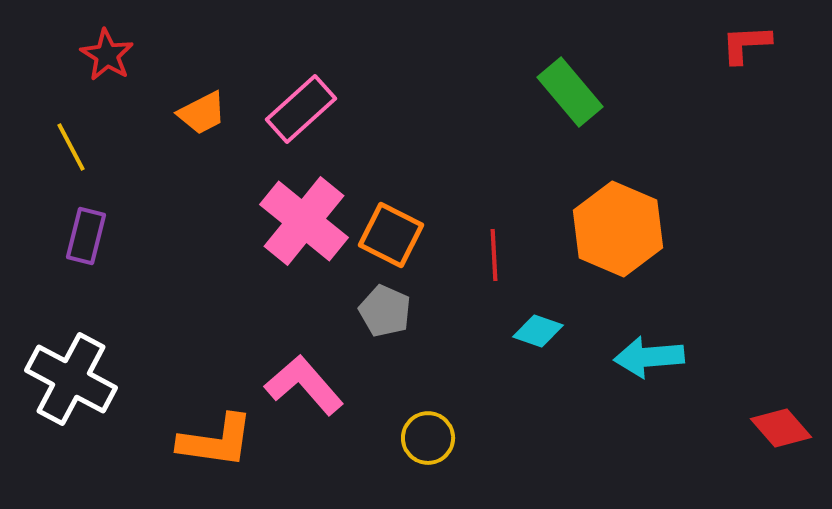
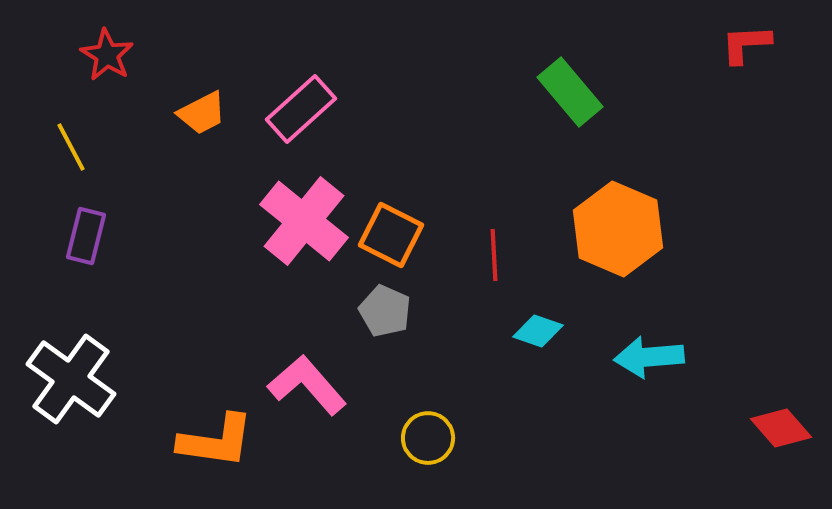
white cross: rotated 8 degrees clockwise
pink L-shape: moved 3 px right
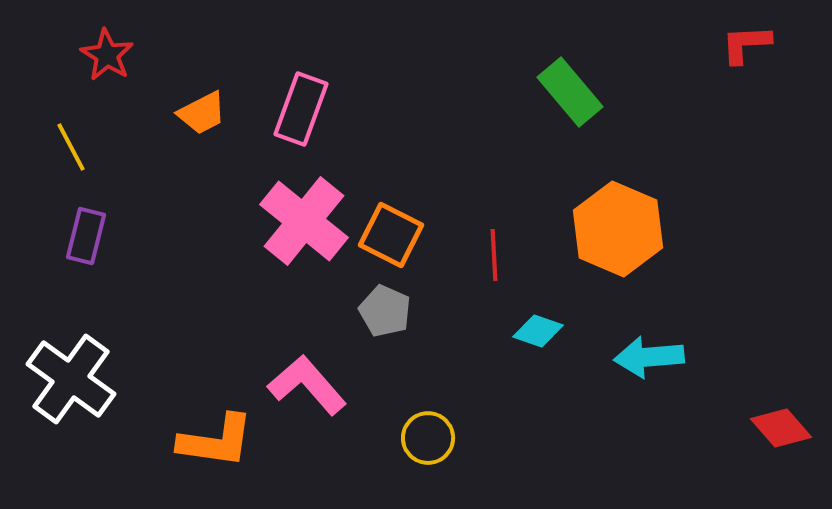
pink rectangle: rotated 28 degrees counterclockwise
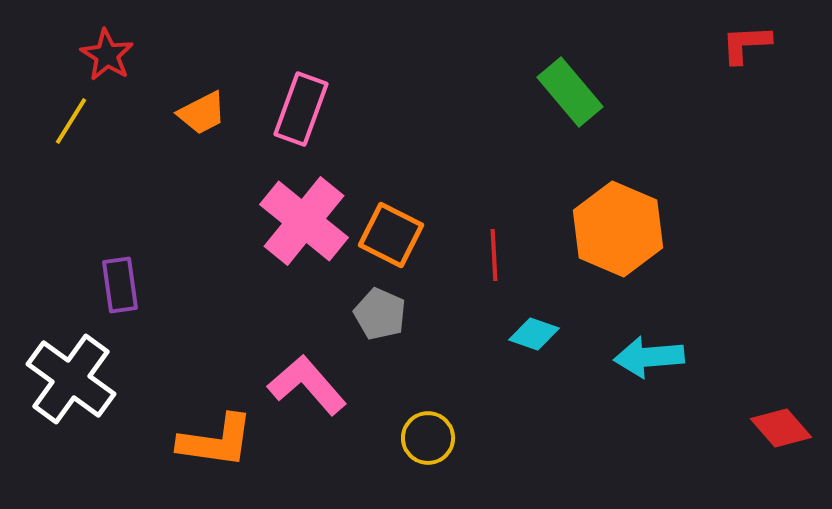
yellow line: moved 26 px up; rotated 60 degrees clockwise
purple rectangle: moved 34 px right, 49 px down; rotated 22 degrees counterclockwise
gray pentagon: moved 5 px left, 3 px down
cyan diamond: moved 4 px left, 3 px down
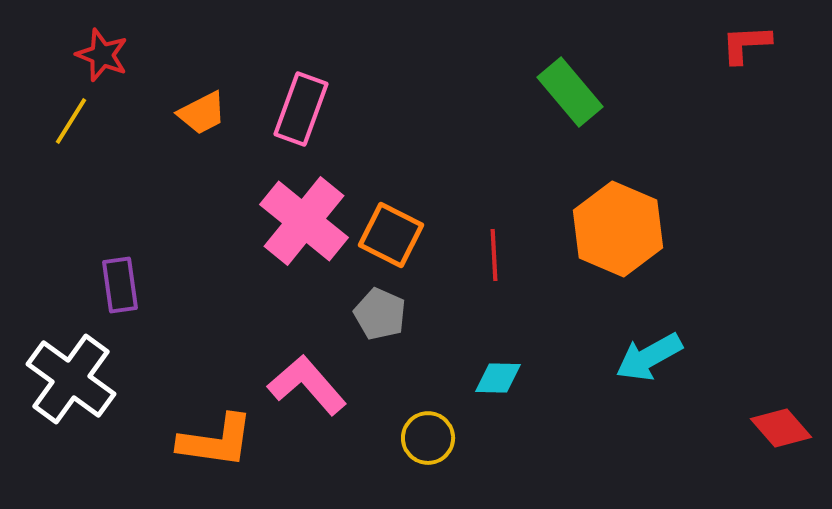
red star: moved 5 px left; rotated 10 degrees counterclockwise
cyan diamond: moved 36 px left, 44 px down; rotated 18 degrees counterclockwise
cyan arrow: rotated 24 degrees counterclockwise
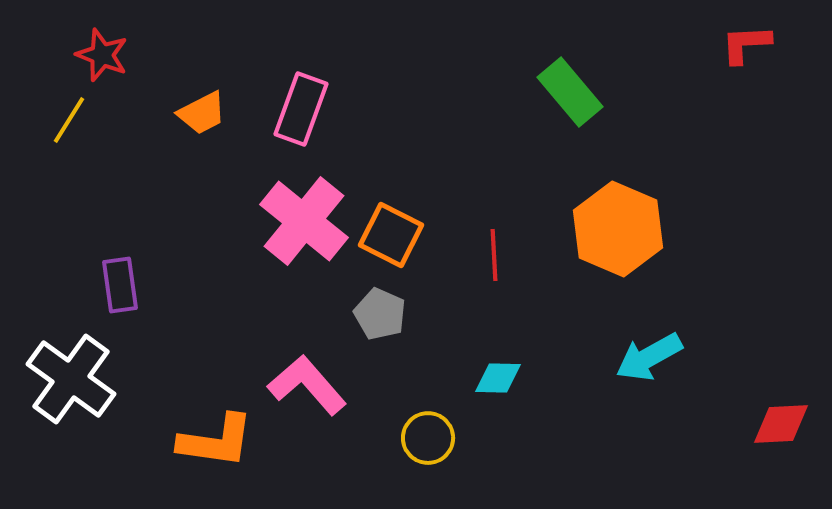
yellow line: moved 2 px left, 1 px up
red diamond: moved 4 px up; rotated 52 degrees counterclockwise
